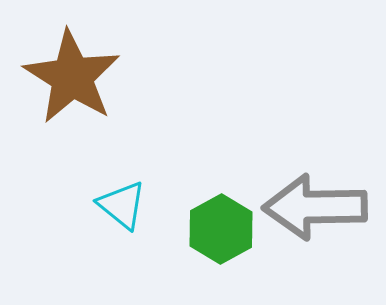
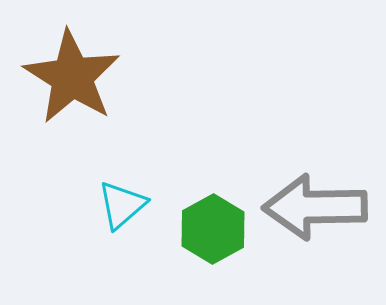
cyan triangle: rotated 40 degrees clockwise
green hexagon: moved 8 px left
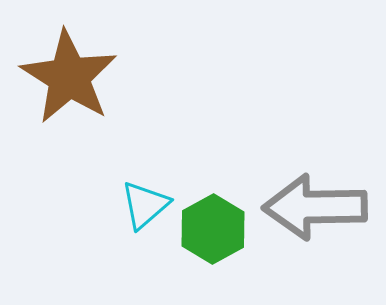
brown star: moved 3 px left
cyan triangle: moved 23 px right
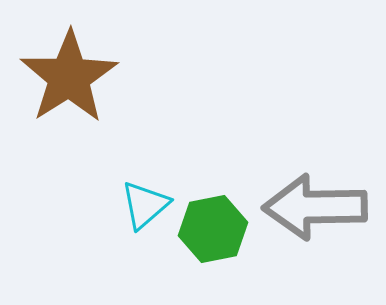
brown star: rotated 8 degrees clockwise
green hexagon: rotated 18 degrees clockwise
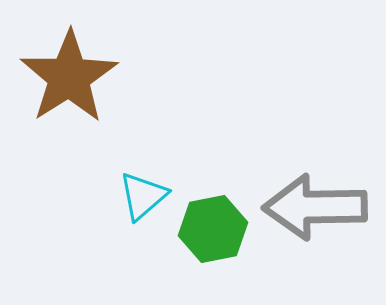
cyan triangle: moved 2 px left, 9 px up
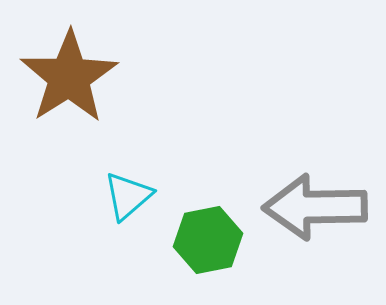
cyan triangle: moved 15 px left
green hexagon: moved 5 px left, 11 px down
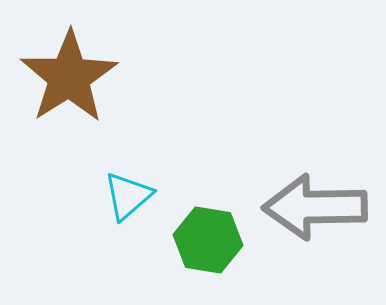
green hexagon: rotated 20 degrees clockwise
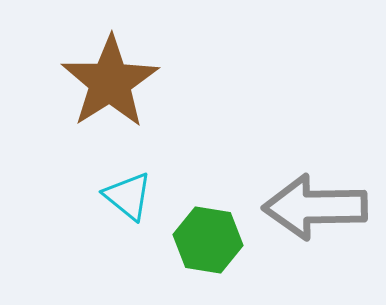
brown star: moved 41 px right, 5 px down
cyan triangle: rotated 40 degrees counterclockwise
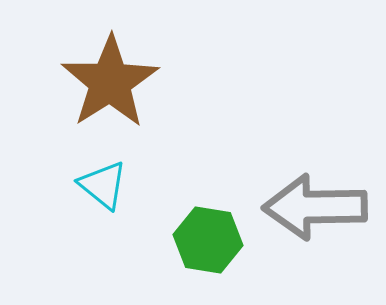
cyan triangle: moved 25 px left, 11 px up
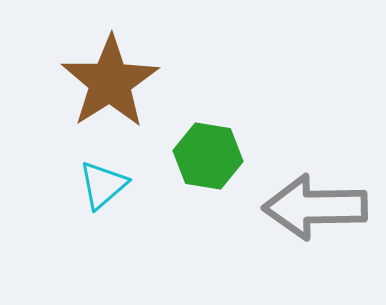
cyan triangle: rotated 40 degrees clockwise
green hexagon: moved 84 px up
